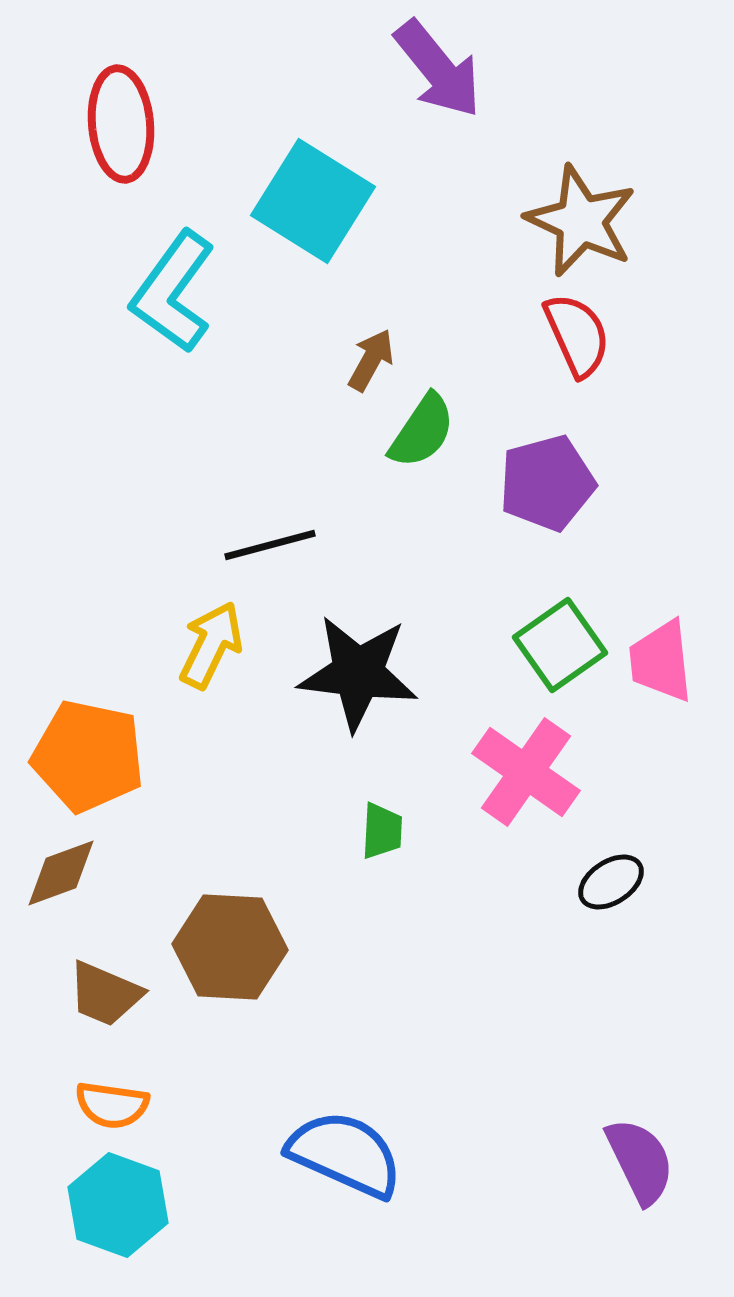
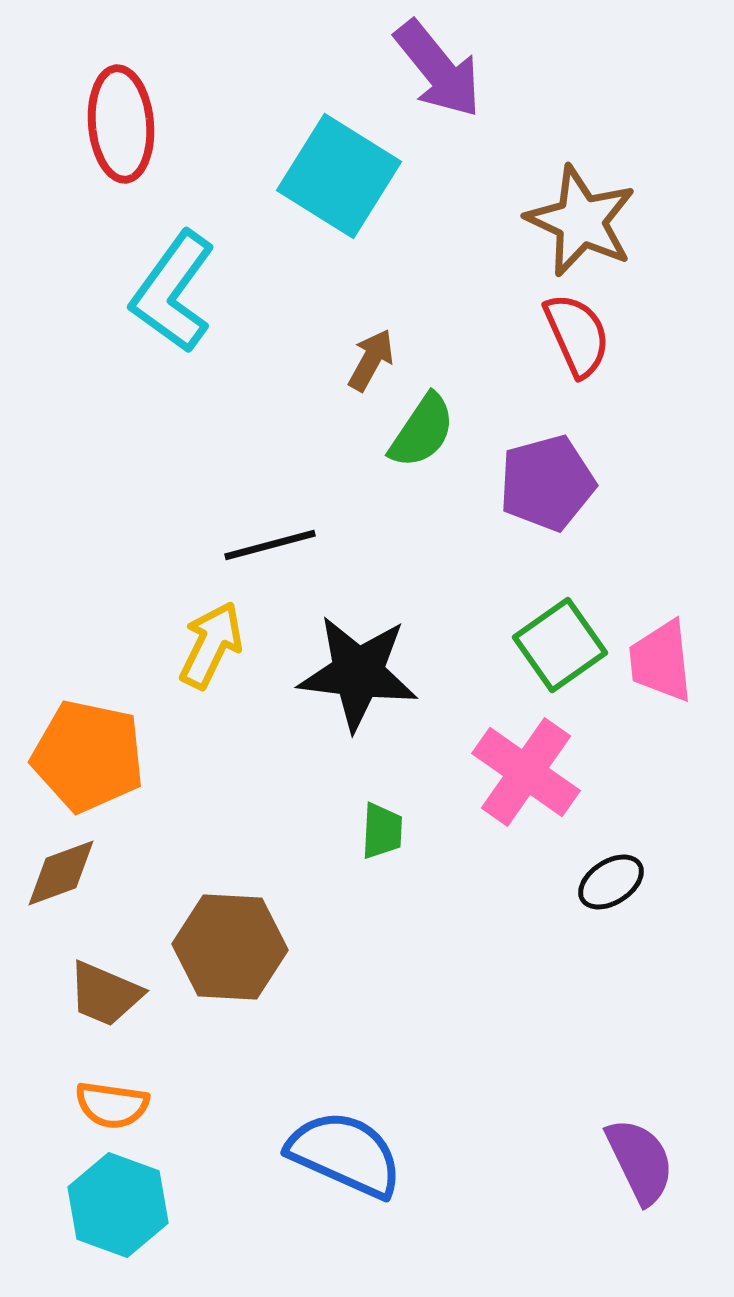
cyan square: moved 26 px right, 25 px up
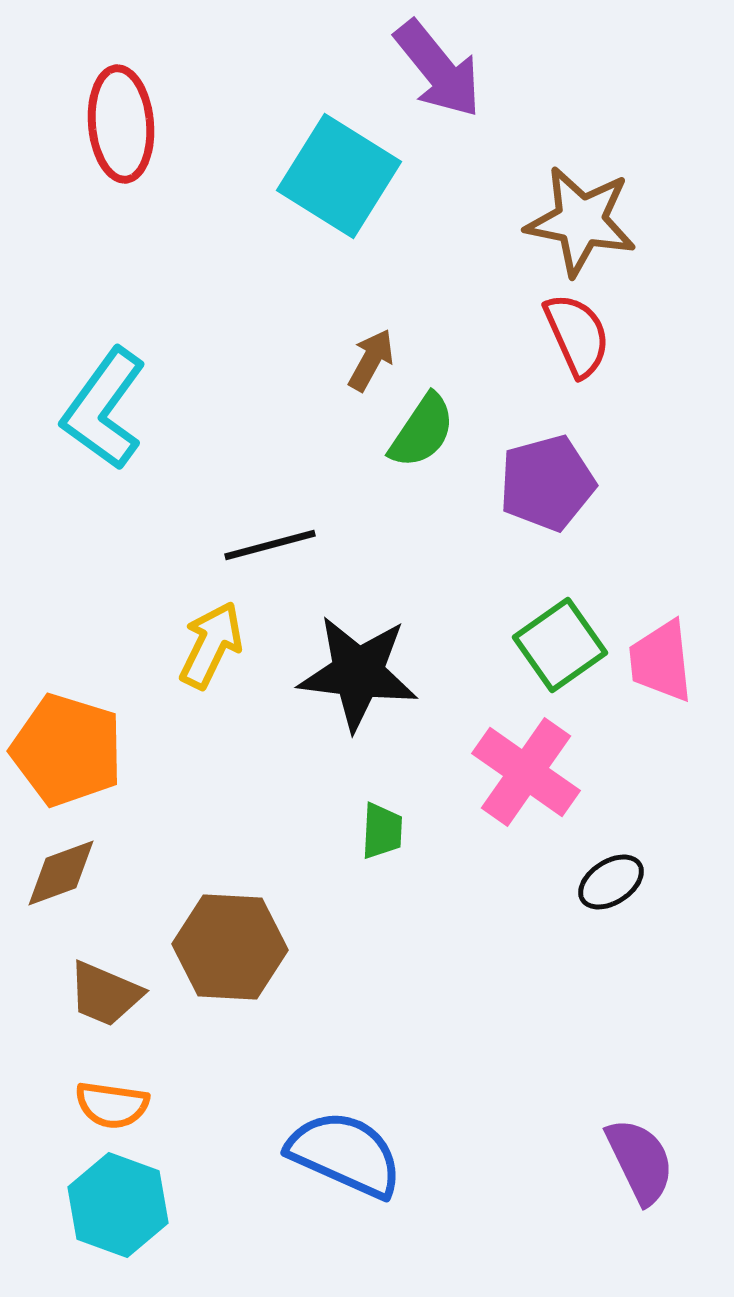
brown star: rotated 14 degrees counterclockwise
cyan L-shape: moved 69 px left, 117 px down
orange pentagon: moved 21 px left, 6 px up; rotated 5 degrees clockwise
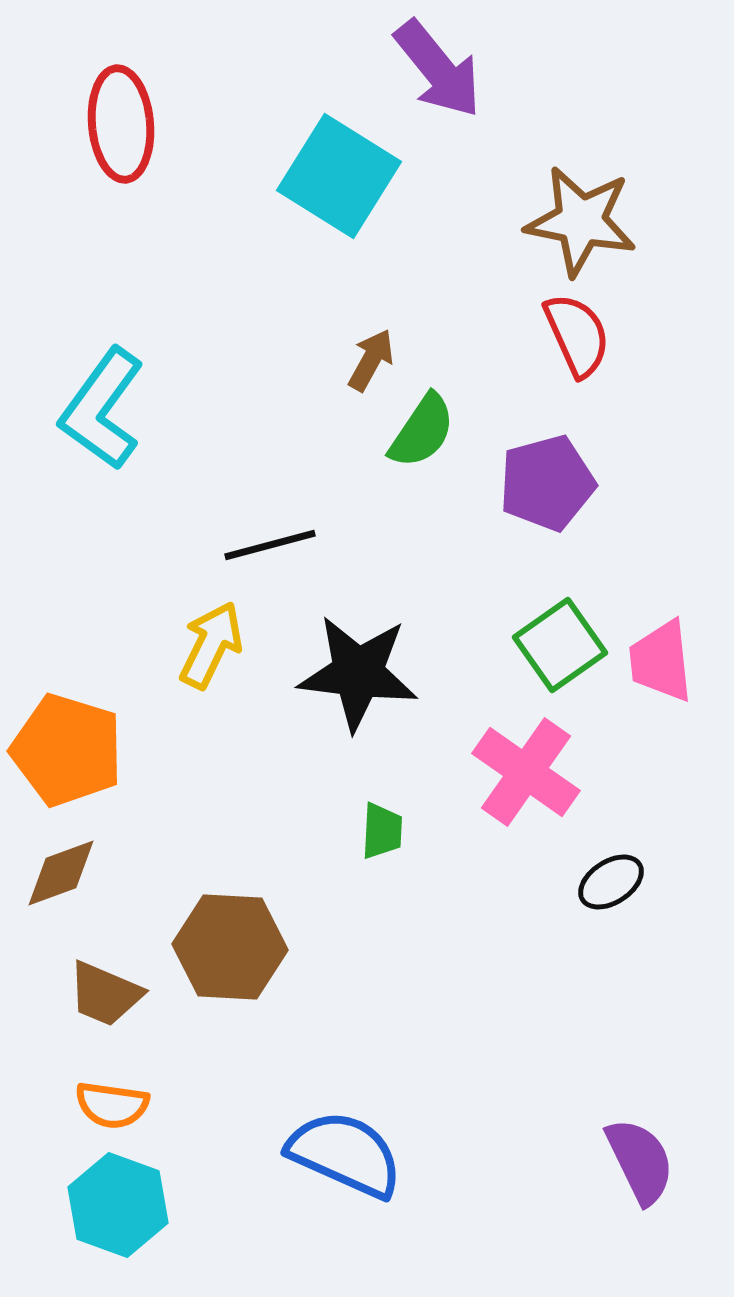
cyan L-shape: moved 2 px left
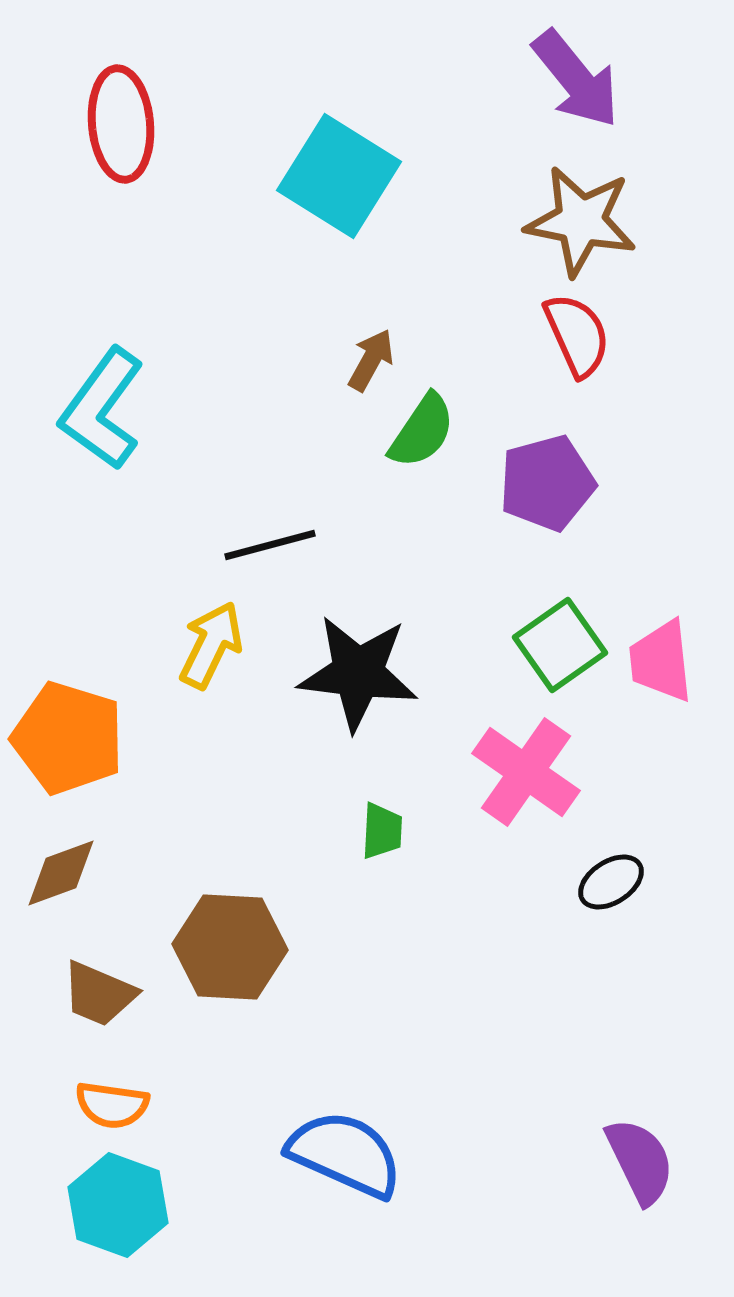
purple arrow: moved 138 px right, 10 px down
orange pentagon: moved 1 px right, 12 px up
brown trapezoid: moved 6 px left
